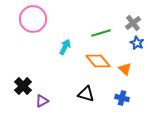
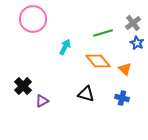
green line: moved 2 px right
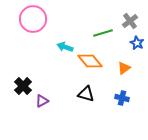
gray cross: moved 3 px left, 2 px up
cyan arrow: rotated 98 degrees counterclockwise
orange diamond: moved 8 px left
orange triangle: moved 1 px left, 1 px up; rotated 40 degrees clockwise
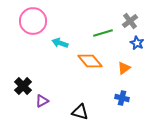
pink circle: moved 2 px down
cyan arrow: moved 5 px left, 4 px up
black triangle: moved 6 px left, 18 px down
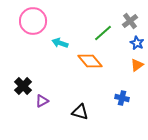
green line: rotated 24 degrees counterclockwise
orange triangle: moved 13 px right, 3 px up
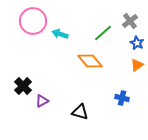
cyan arrow: moved 9 px up
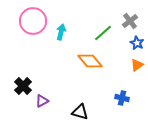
cyan arrow: moved 1 px right, 2 px up; rotated 84 degrees clockwise
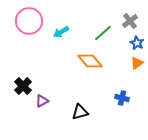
pink circle: moved 4 px left
cyan arrow: rotated 133 degrees counterclockwise
orange triangle: moved 2 px up
black triangle: rotated 30 degrees counterclockwise
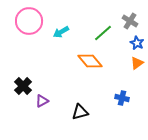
gray cross: rotated 21 degrees counterclockwise
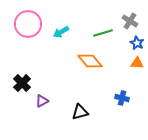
pink circle: moved 1 px left, 3 px down
green line: rotated 24 degrees clockwise
orange triangle: rotated 40 degrees clockwise
black cross: moved 1 px left, 3 px up
